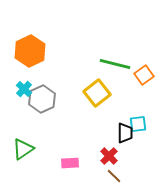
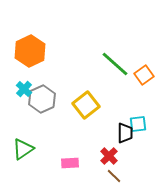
green line: rotated 28 degrees clockwise
yellow square: moved 11 px left, 12 px down
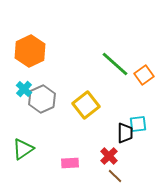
brown line: moved 1 px right
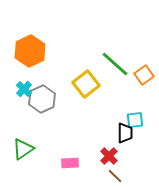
yellow square: moved 21 px up
cyan square: moved 3 px left, 4 px up
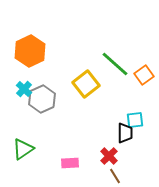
brown line: rotated 14 degrees clockwise
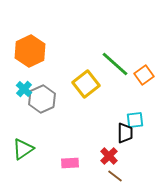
brown line: rotated 21 degrees counterclockwise
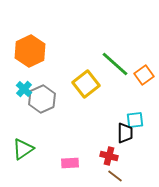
red cross: rotated 30 degrees counterclockwise
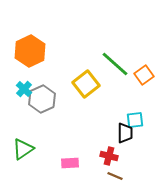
brown line: rotated 14 degrees counterclockwise
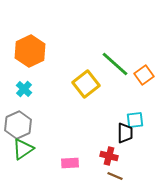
gray hexagon: moved 24 px left, 26 px down
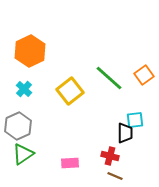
green line: moved 6 px left, 14 px down
yellow square: moved 16 px left, 7 px down
gray hexagon: moved 1 px down
green triangle: moved 5 px down
red cross: moved 1 px right
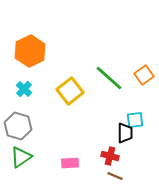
gray hexagon: rotated 20 degrees counterclockwise
green triangle: moved 2 px left, 3 px down
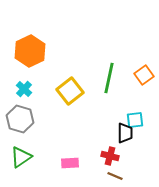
green line: rotated 60 degrees clockwise
gray hexagon: moved 2 px right, 7 px up
